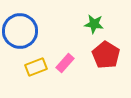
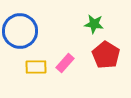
yellow rectangle: rotated 20 degrees clockwise
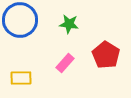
green star: moved 25 px left
blue circle: moved 11 px up
yellow rectangle: moved 15 px left, 11 px down
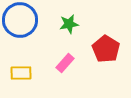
green star: rotated 18 degrees counterclockwise
red pentagon: moved 6 px up
yellow rectangle: moved 5 px up
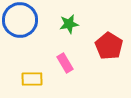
red pentagon: moved 3 px right, 3 px up
pink rectangle: rotated 72 degrees counterclockwise
yellow rectangle: moved 11 px right, 6 px down
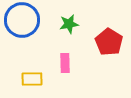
blue circle: moved 2 px right
red pentagon: moved 4 px up
pink rectangle: rotated 30 degrees clockwise
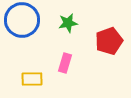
green star: moved 1 px left, 1 px up
red pentagon: moved 1 px up; rotated 20 degrees clockwise
pink rectangle: rotated 18 degrees clockwise
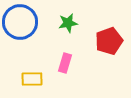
blue circle: moved 2 px left, 2 px down
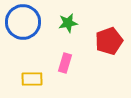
blue circle: moved 3 px right
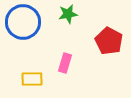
green star: moved 9 px up
red pentagon: rotated 24 degrees counterclockwise
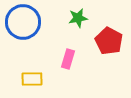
green star: moved 10 px right, 4 px down
pink rectangle: moved 3 px right, 4 px up
